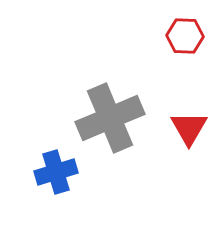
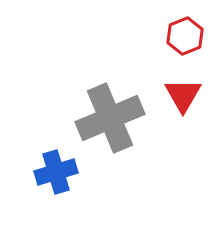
red hexagon: rotated 24 degrees counterclockwise
red triangle: moved 6 px left, 33 px up
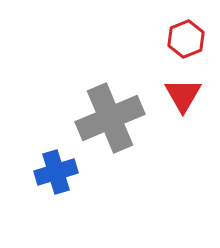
red hexagon: moved 1 px right, 3 px down
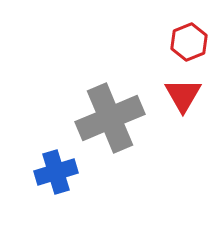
red hexagon: moved 3 px right, 3 px down
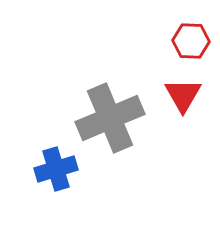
red hexagon: moved 2 px right, 1 px up; rotated 24 degrees clockwise
blue cross: moved 3 px up
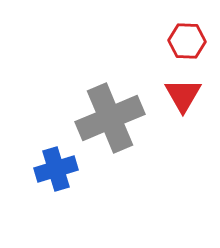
red hexagon: moved 4 px left
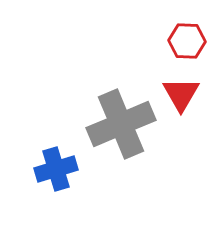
red triangle: moved 2 px left, 1 px up
gray cross: moved 11 px right, 6 px down
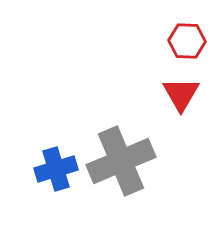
gray cross: moved 37 px down
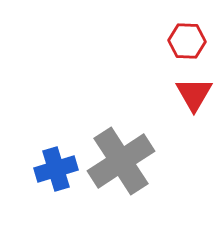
red triangle: moved 13 px right
gray cross: rotated 10 degrees counterclockwise
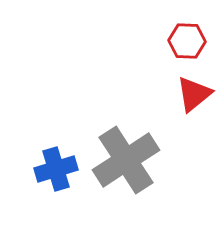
red triangle: rotated 21 degrees clockwise
gray cross: moved 5 px right, 1 px up
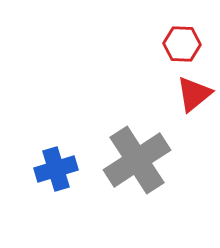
red hexagon: moved 5 px left, 3 px down
gray cross: moved 11 px right
